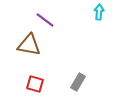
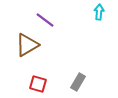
brown triangle: moved 2 px left; rotated 40 degrees counterclockwise
red square: moved 3 px right
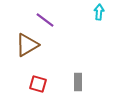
gray rectangle: rotated 30 degrees counterclockwise
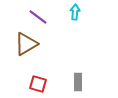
cyan arrow: moved 24 px left
purple line: moved 7 px left, 3 px up
brown triangle: moved 1 px left, 1 px up
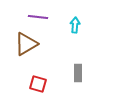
cyan arrow: moved 13 px down
purple line: rotated 30 degrees counterclockwise
gray rectangle: moved 9 px up
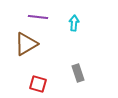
cyan arrow: moved 1 px left, 2 px up
gray rectangle: rotated 18 degrees counterclockwise
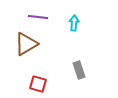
gray rectangle: moved 1 px right, 3 px up
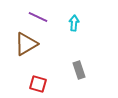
purple line: rotated 18 degrees clockwise
